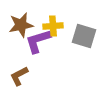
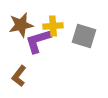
brown L-shape: rotated 25 degrees counterclockwise
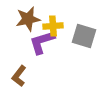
brown star: moved 7 px right, 6 px up
purple L-shape: moved 4 px right, 1 px down
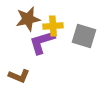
brown L-shape: rotated 105 degrees counterclockwise
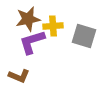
purple L-shape: moved 10 px left
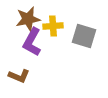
purple L-shape: rotated 44 degrees counterclockwise
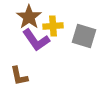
brown star: moved 1 px right, 2 px up; rotated 25 degrees counterclockwise
purple L-shape: moved 4 px right, 2 px up; rotated 64 degrees counterclockwise
brown L-shape: rotated 55 degrees clockwise
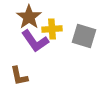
yellow cross: moved 1 px left, 3 px down
purple L-shape: moved 1 px left, 1 px down
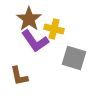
brown star: moved 2 px down
yellow cross: moved 2 px right; rotated 18 degrees clockwise
gray square: moved 10 px left, 22 px down
